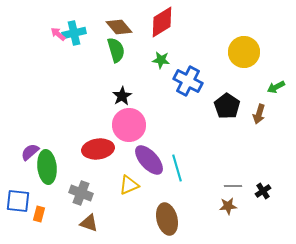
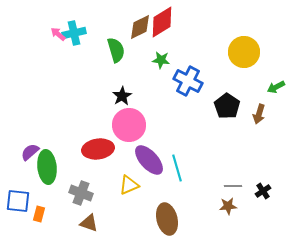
brown diamond: moved 21 px right; rotated 76 degrees counterclockwise
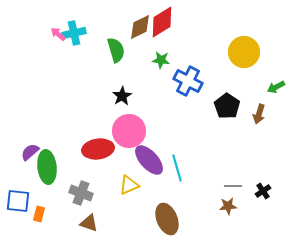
pink circle: moved 6 px down
brown ellipse: rotated 8 degrees counterclockwise
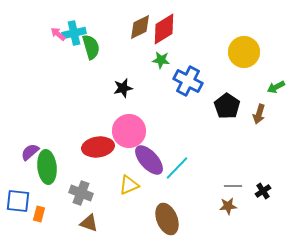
red diamond: moved 2 px right, 7 px down
green semicircle: moved 25 px left, 3 px up
black star: moved 1 px right, 8 px up; rotated 18 degrees clockwise
red ellipse: moved 2 px up
cyan line: rotated 60 degrees clockwise
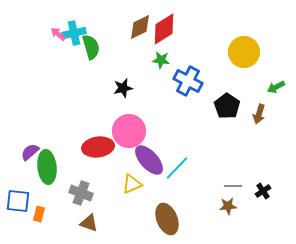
yellow triangle: moved 3 px right, 1 px up
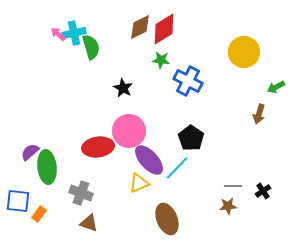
black star: rotated 30 degrees counterclockwise
black pentagon: moved 36 px left, 32 px down
yellow triangle: moved 7 px right, 1 px up
orange rectangle: rotated 21 degrees clockwise
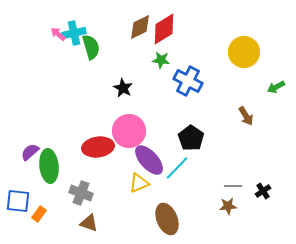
brown arrow: moved 13 px left, 2 px down; rotated 48 degrees counterclockwise
green ellipse: moved 2 px right, 1 px up
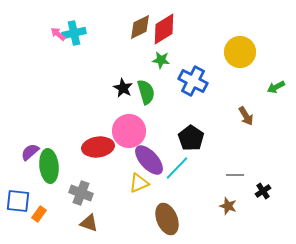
green semicircle: moved 55 px right, 45 px down
yellow circle: moved 4 px left
blue cross: moved 5 px right
gray line: moved 2 px right, 11 px up
brown star: rotated 24 degrees clockwise
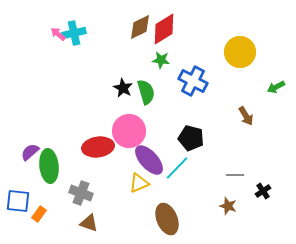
black pentagon: rotated 20 degrees counterclockwise
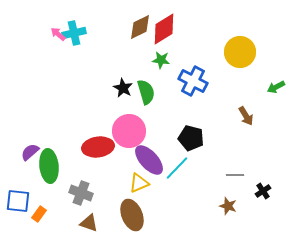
brown ellipse: moved 35 px left, 4 px up
